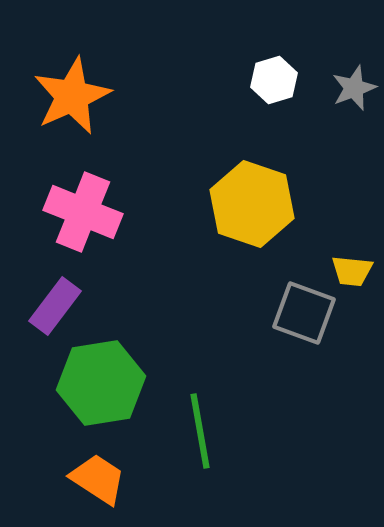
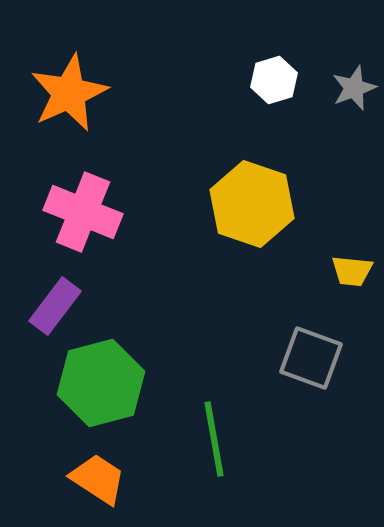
orange star: moved 3 px left, 3 px up
gray square: moved 7 px right, 45 px down
green hexagon: rotated 6 degrees counterclockwise
green line: moved 14 px right, 8 px down
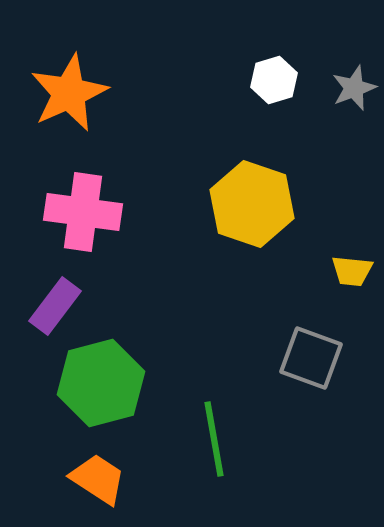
pink cross: rotated 14 degrees counterclockwise
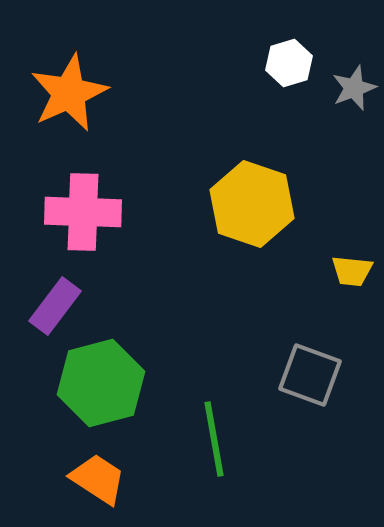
white hexagon: moved 15 px right, 17 px up
pink cross: rotated 6 degrees counterclockwise
gray square: moved 1 px left, 17 px down
